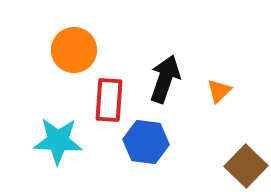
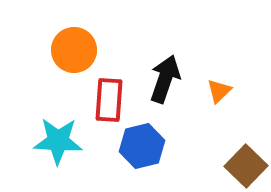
blue hexagon: moved 4 px left, 4 px down; rotated 21 degrees counterclockwise
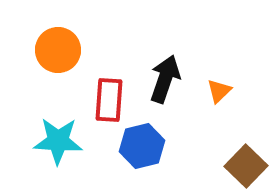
orange circle: moved 16 px left
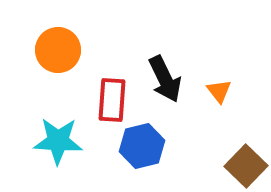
black arrow: rotated 135 degrees clockwise
orange triangle: rotated 24 degrees counterclockwise
red rectangle: moved 3 px right
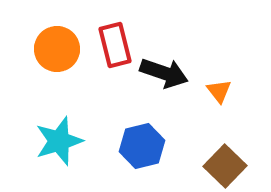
orange circle: moved 1 px left, 1 px up
black arrow: moved 1 px left, 6 px up; rotated 45 degrees counterclockwise
red rectangle: moved 3 px right, 55 px up; rotated 18 degrees counterclockwise
cyan star: moved 1 px right; rotated 21 degrees counterclockwise
brown square: moved 21 px left
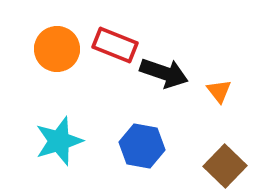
red rectangle: rotated 54 degrees counterclockwise
blue hexagon: rotated 24 degrees clockwise
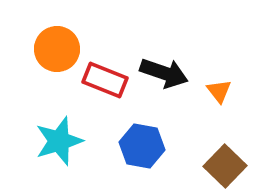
red rectangle: moved 10 px left, 35 px down
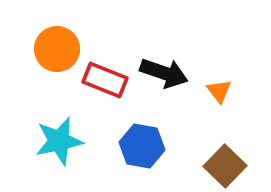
cyan star: rotated 6 degrees clockwise
